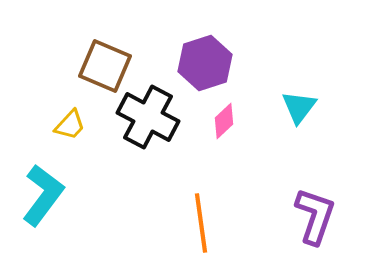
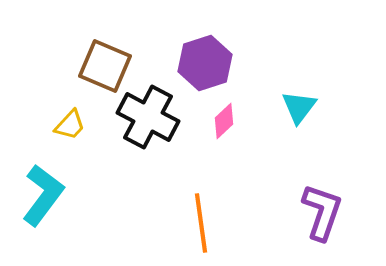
purple L-shape: moved 7 px right, 4 px up
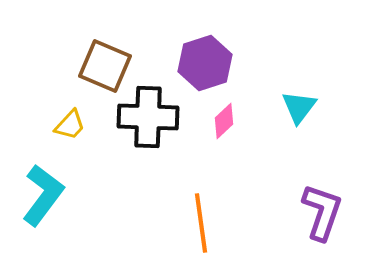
black cross: rotated 26 degrees counterclockwise
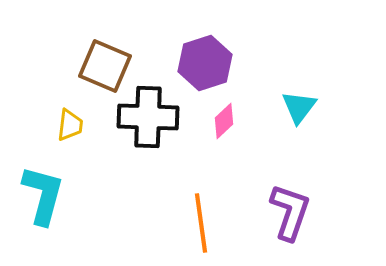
yellow trapezoid: rotated 36 degrees counterclockwise
cyan L-shape: rotated 22 degrees counterclockwise
purple L-shape: moved 32 px left
